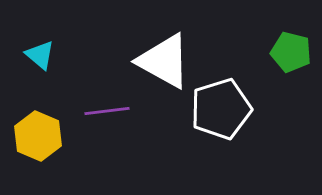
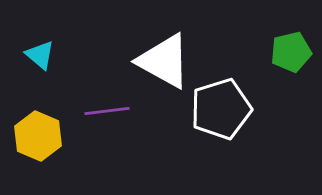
green pentagon: rotated 27 degrees counterclockwise
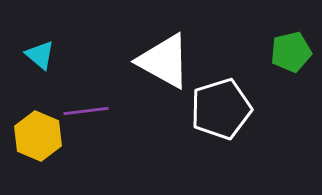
purple line: moved 21 px left
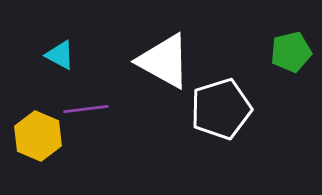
cyan triangle: moved 20 px right; rotated 12 degrees counterclockwise
purple line: moved 2 px up
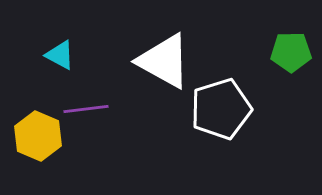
green pentagon: rotated 12 degrees clockwise
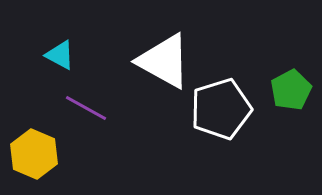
green pentagon: moved 38 px down; rotated 27 degrees counterclockwise
purple line: moved 1 px up; rotated 36 degrees clockwise
yellow hexagon: moved 4 px left, 18 px down
